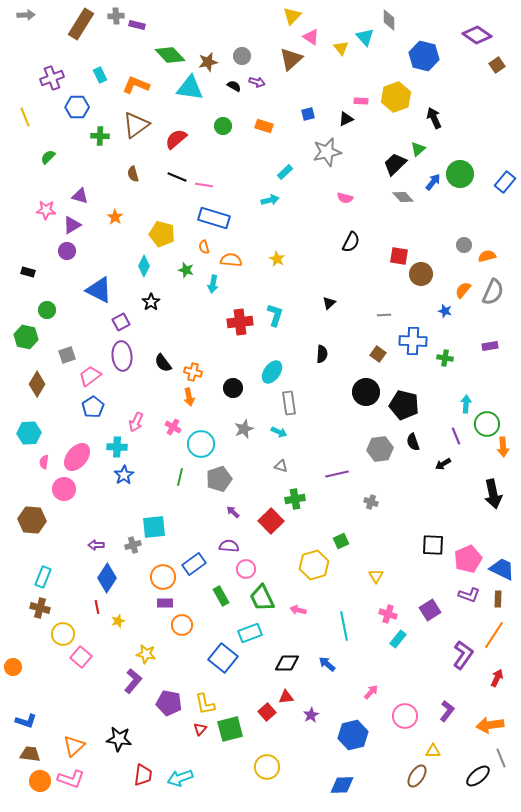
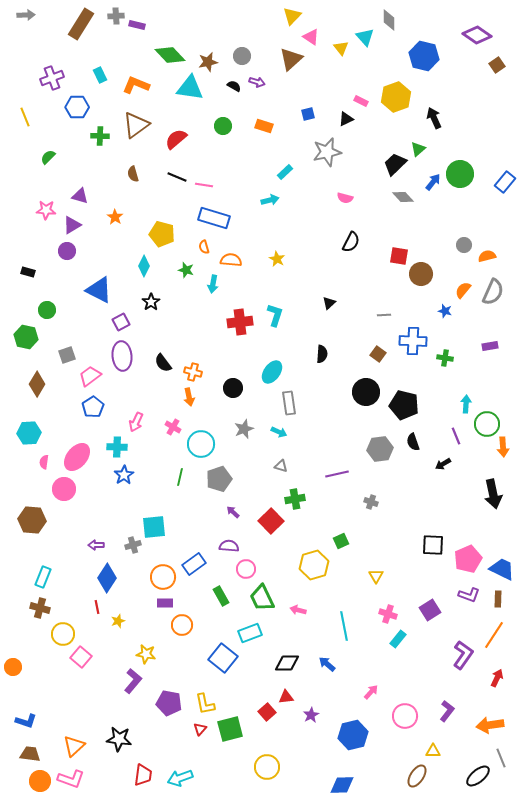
pink rectangle at (361, 101): rotated 24 degrees clockwise
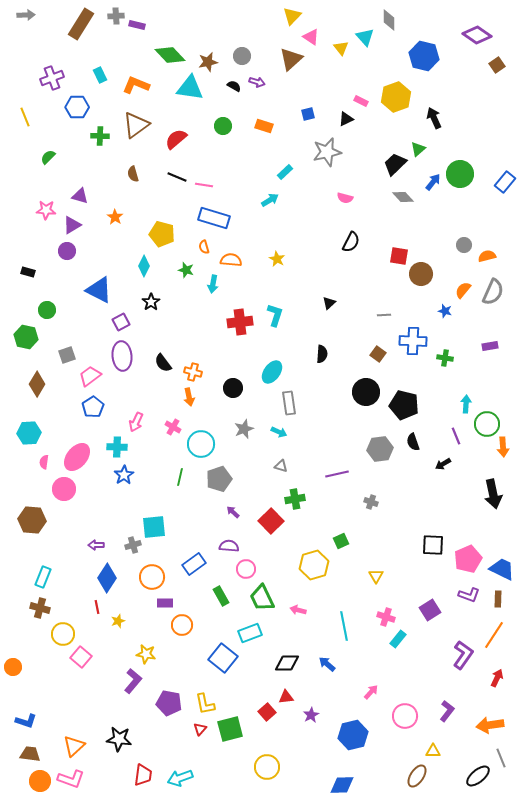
cyan arrow at (270, 200): rotated 18 degrees counterclockwise
orange circle at (163, 577): moved 11 px left
pink cross at (388, 614): moved 2 px left, 3 px down
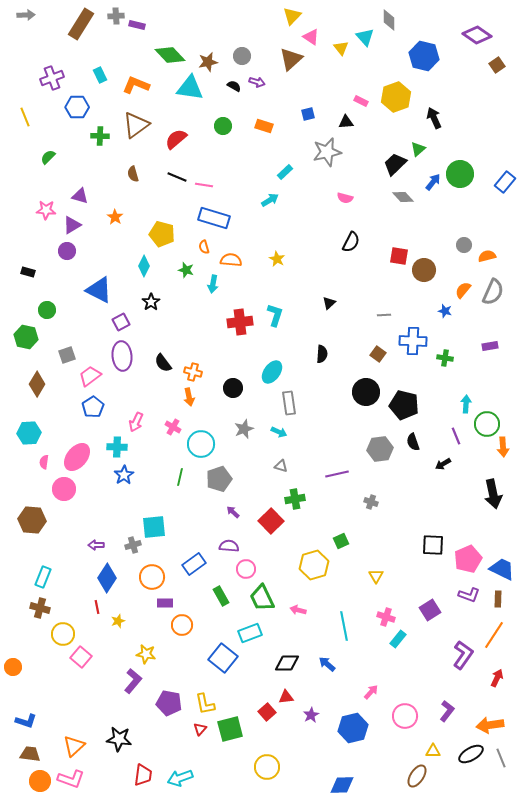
black triangle at (346, 119): moved 3 px down; rotated 21 degrees clockwise
brown circle at (421, 274): moved 3 px right, 4 px up
blue hexagon at (353, 735): moved 7 px up
black ellipse at (478, 776): moved 7 px left, 22 px up; rotated 10 degrees clockwise
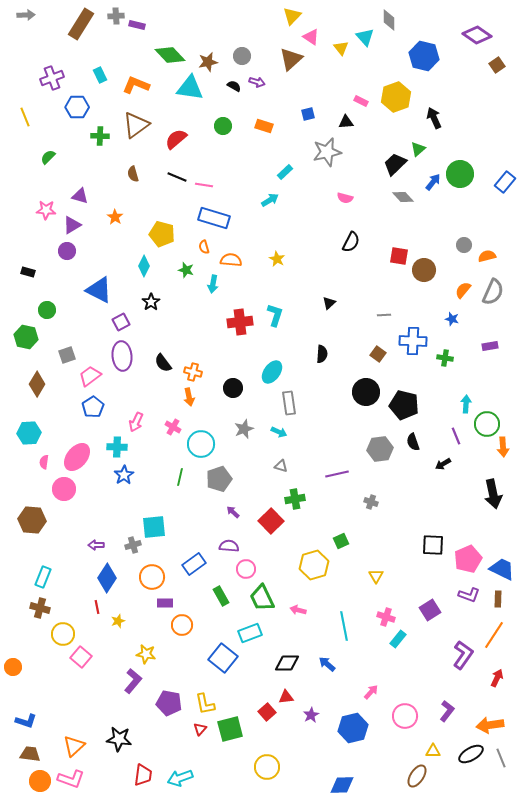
blue star at (445, 311): moved 7 px right, 8 px down
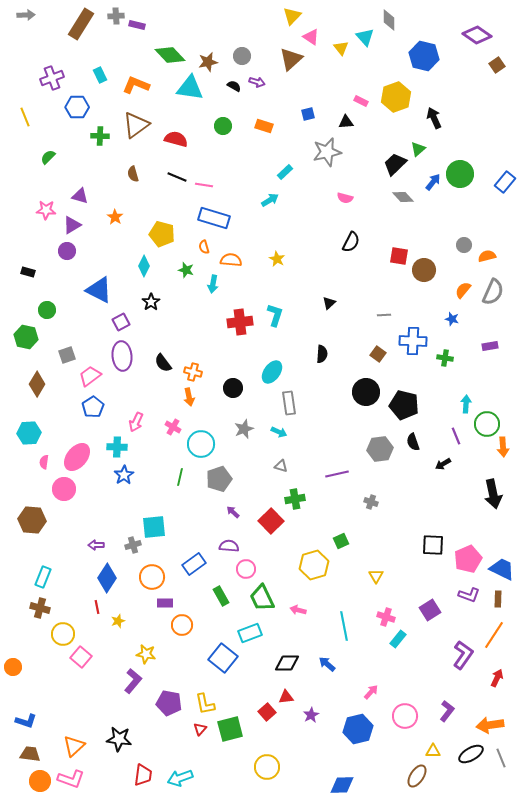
red semicircle at (176, 139): rotated 55 degrees clockwise
blue hexagon at (353, 728): moved 5 px right, 1 px down
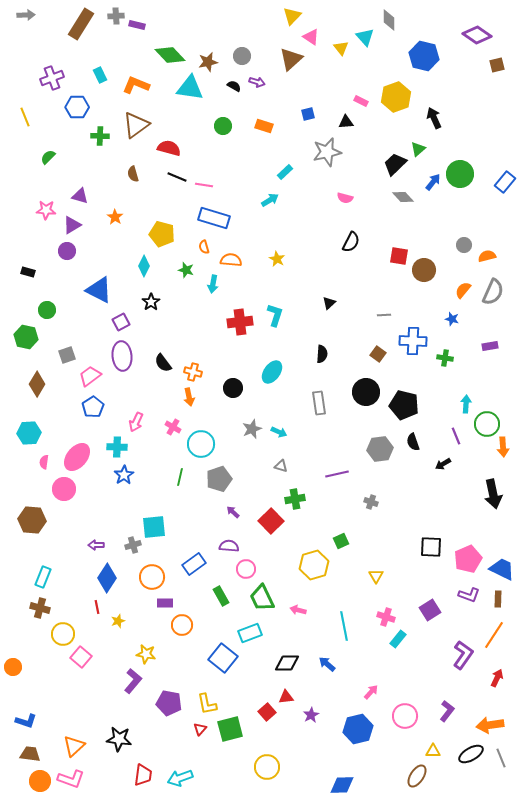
brown square at (497, 65): rotated 21 degrees clockwise
red semicircle at (176, 139): moved 7 px left, 9 px down
gray rectangle at (289, 403): moved 30 px right
gray star at (244, 429): moved 8 px right
black square at (433, 545): moved 2 px left, 2 px down
yellow L-shape at (205, 704): moved 2 px right
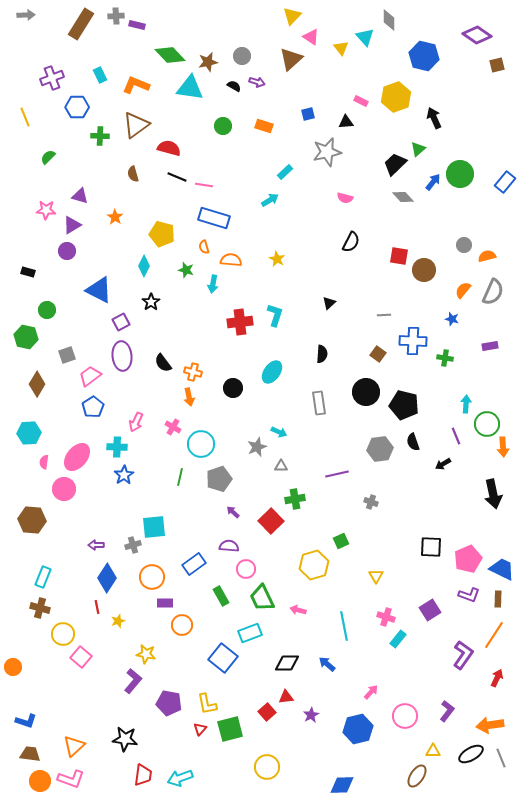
gray star at (252, 429): moved 5 px right, 18 px down
gray triangle at (281, 466): rotated 16 degrees counterclockwise
black star at (119, 739): moved 6 px right
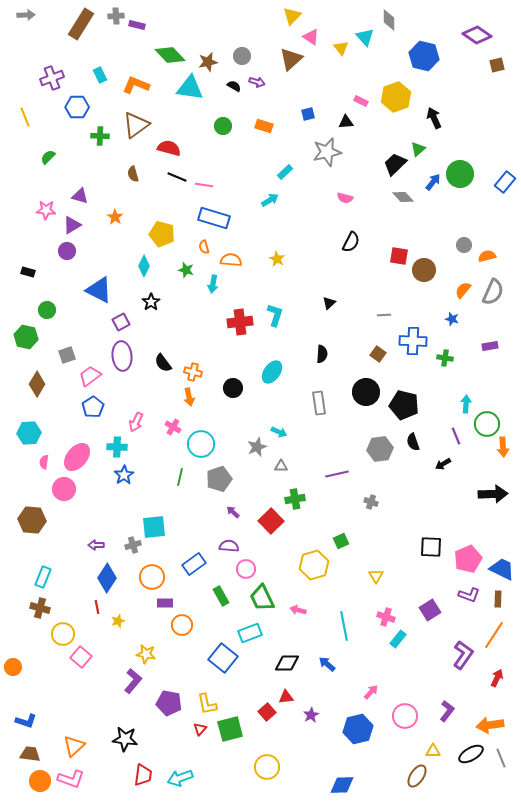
black arrow at (493, 494): rotated 80 degrees counterclockwise
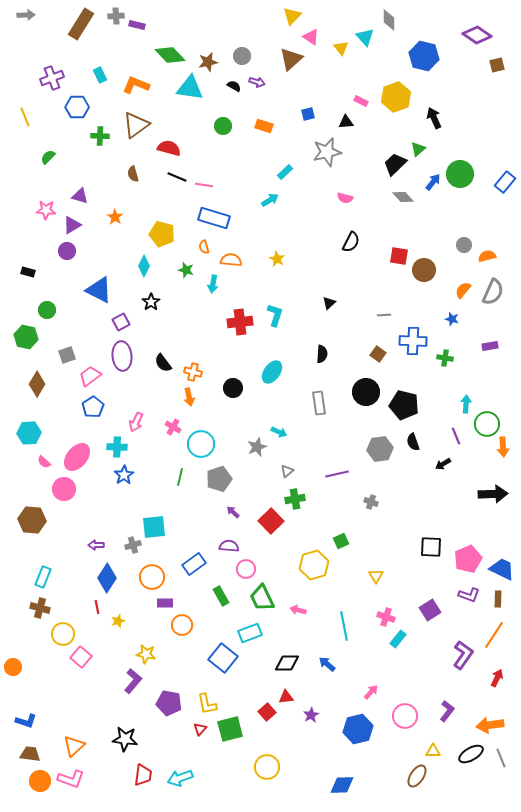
pink semicircle at (44, 462): rotated 56 degrees counterclockwise
gray triangle at (281, 466): moved 6 px right, 5 px down; rotated 40 degrees counterclockwise
